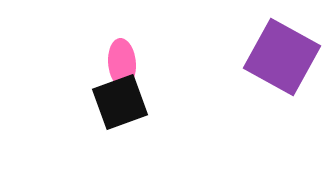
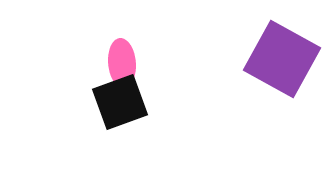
purple square: moved 2 px down
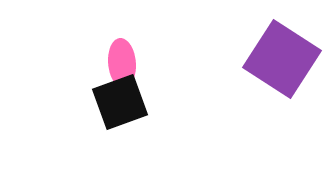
purple square: rotated 4 degrees clockwise
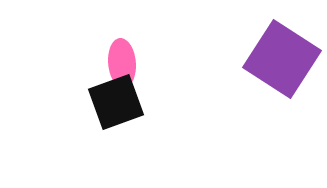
black square: moved 4 px left
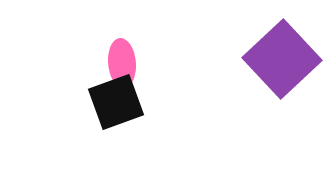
purple square: rotated 14 degrees clockwise
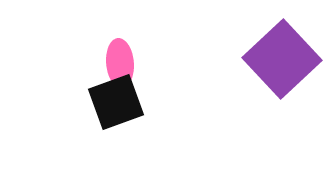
pink ellipse: moved 2 px left
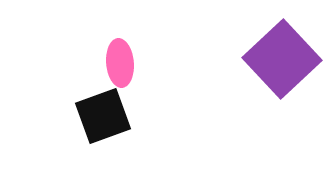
black square: moved 13 px left, 14 px down
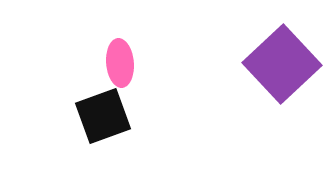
purple square: moved 5 px down
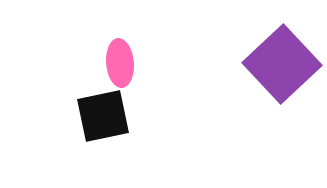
black square: rotated 8 degrees clockwise
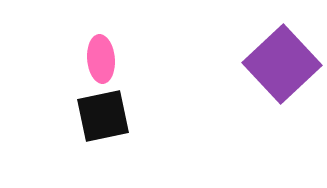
pink ellipse: moved 19 px left, 4 px up
